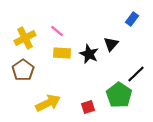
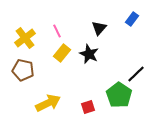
pink line: rotated 24 degrees clockwise
yellow cross: rotated 10 degrees counterclockwise
black triangle: moved 12 px left, 16 px up
yellow rectangle: rotated 54 degrees counterclockwise
brown pentagon: rotated 25 degrees counterclockwise
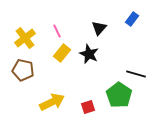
black line: rotated 60 degrees clockwise
yellow arrow: moved 4 px right, 1 px up
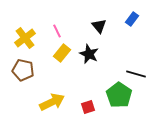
black triangle: moved 2 px up; rotated 21 degrees counterclockwise
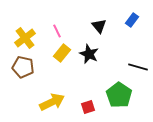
blue rectangle: moved 1 px down
brown pentagon: moved 3 px up
black line: moved 2 px right, 7 px up
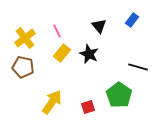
yellow arrow: rotated 30 degrees counterclockwise
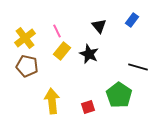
yellow rectangle: moved 2 px up
brown pentagon: moved 4 px right, 1 px up
yellow arrow: moved 1 px up; rotated 40 degrees counterclockwise
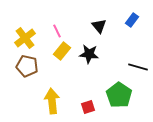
black star: rotated 18 degrees counterclockwise
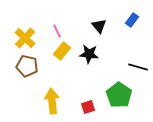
yellow cross: rotated 10 degrees counterclockwise
